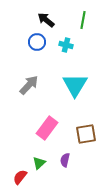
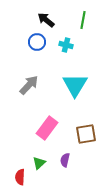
red semicircle: rotated 35 degrees counterclockwise
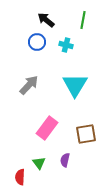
green triangle: rotated 24 degrees counterclockwise
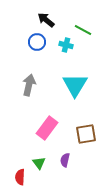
green line: moved 10 px down; rotated 72 degrees counterclockwise
gray arrow: rotated 30 degrees counterclockwise
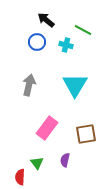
green triangle: moved 2 px left
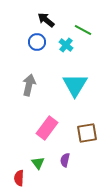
cyan cross: rotated 24 degrees clockwise
brown square: moved 1 px right, 1 px up
green triangle: moved 1 px right
red semicircle: moved 1 px left, 1 px down
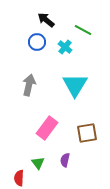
cyan cross: moved 1 px left, 2 px down
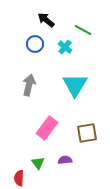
blue circle: moved 2 px left, 2 px down
purple semicircle: rotated 72 degrees clockwise
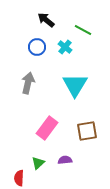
blue circle: moved 2 px right, 3 px down
gray arrow: moved 1 px left, 2 px up
brown square: moved 2 px up
green triangle: rotated 24 degrees clockwise
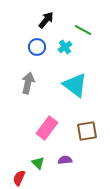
black arrow: rotated 90 degrees clockwise
cyan cross: rotated 16 degrees clockwise
cyan triangle: rotated 24 degrees counterclockwise
green triangle: rotated 32 degrees counterclockwise
red semicircle: rotated 21 degrees clockwise
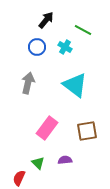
cyan cross: rotated 24 degrees counterclockwise
